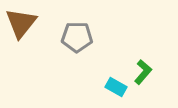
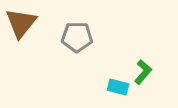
cyan rectangle: moved 2 px right; rotated 15 degrees counterclockwise
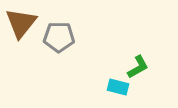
gray pentagon: moved 18 px left
green L-shape: moved 5 px left, 5 px up; rotated 20 degrees clockwise
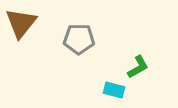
gray pentagon: moved 20 px right, 2 px down
cyan rectangle: moved 4 px left, 3 px down
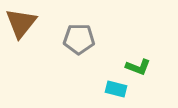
green L-shape: rotated 50 degrees clockwise
cyan rectangle: moved 2 px right, 1 px up
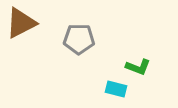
brown triangle: rotated 24 degrees clockwise
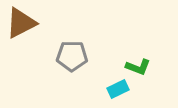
gray pentagon: moved 7 px left, 17 px down
cyan rectangle: moved 2 px right; rotated 40 degrees counterclockwise
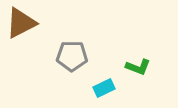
cyan rectangle: moved 14 px left, 1 px up
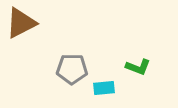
gray pentagon: moved 13 px down
cyan rectangle: rotated 20 degrees clockwise
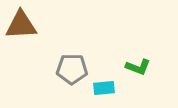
brown triangle: moved 2 px down; rotated 24 degrees clockwise
